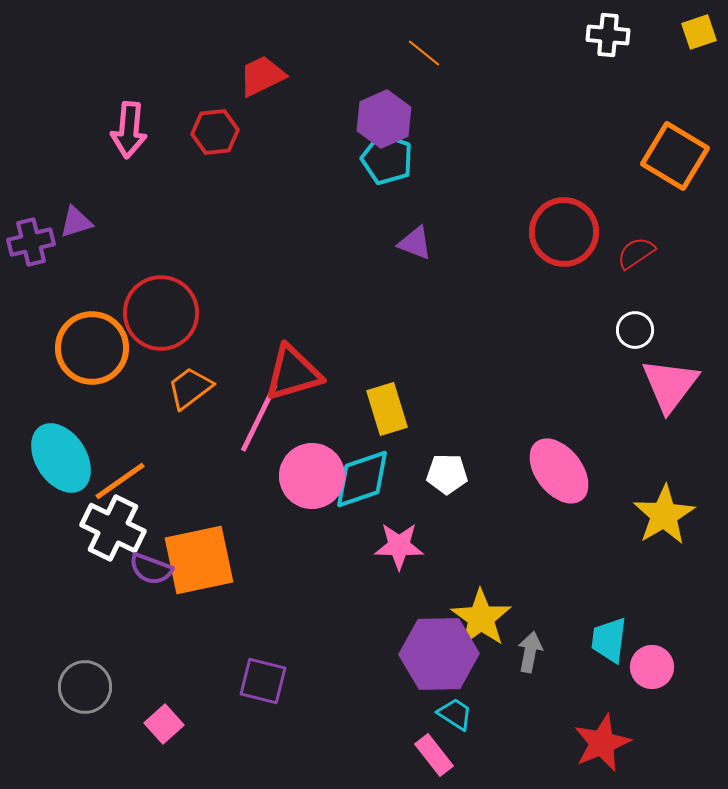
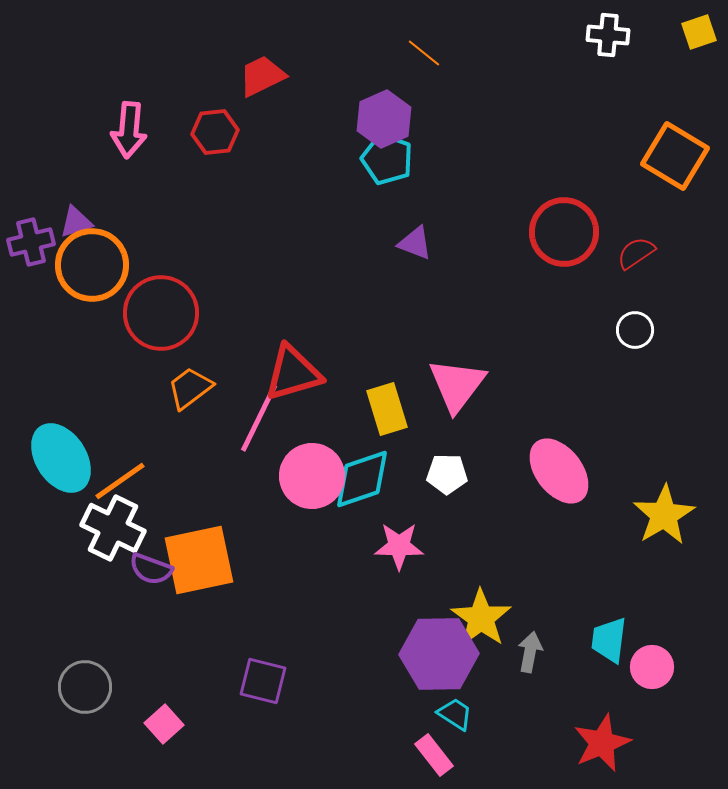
orange circle at (92, 348): moved 83 px up
pink triangle at (670, 385): moved 213 px left
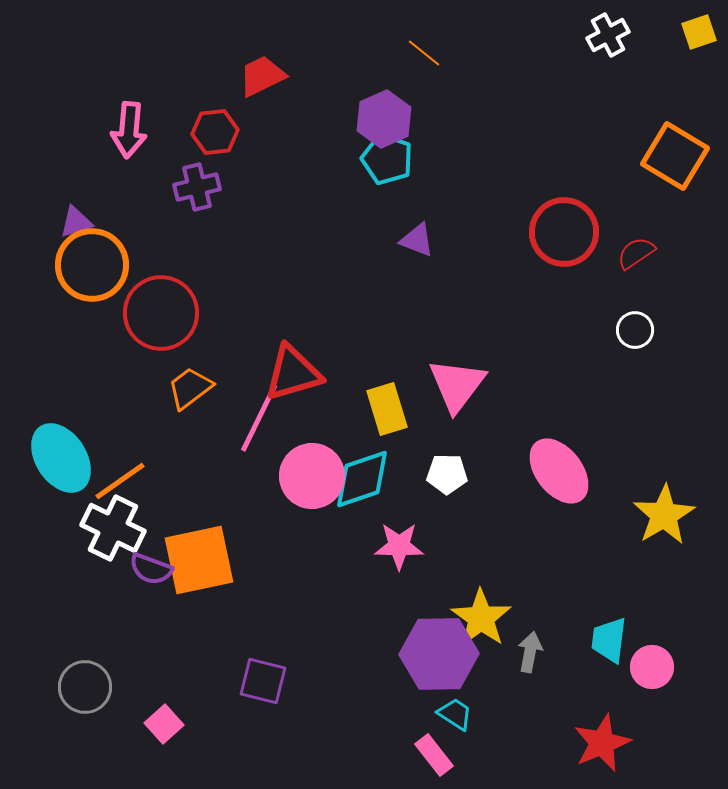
white cross at (608, 35): rotated 33 degrees counterclockwise
purple cross at (31, 242): moved 166 px right, 55 px up
purple triangle at (415, 243): moved 2 px right, 3 px up
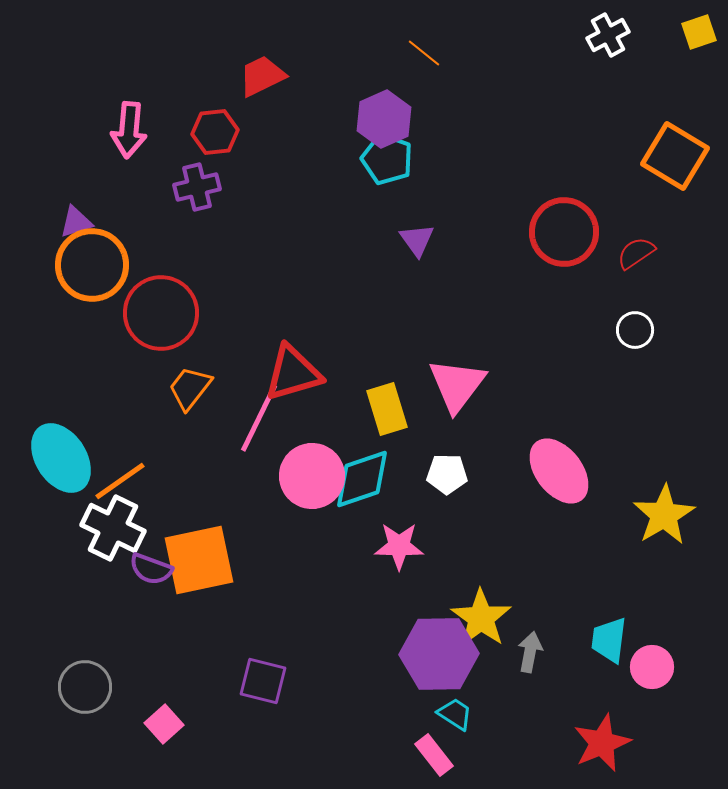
purple triangle at (417, 240): rotated 33 degrees clockwise
orange trapezoid at (190, 388): rotated 15 degrees counterclockwise
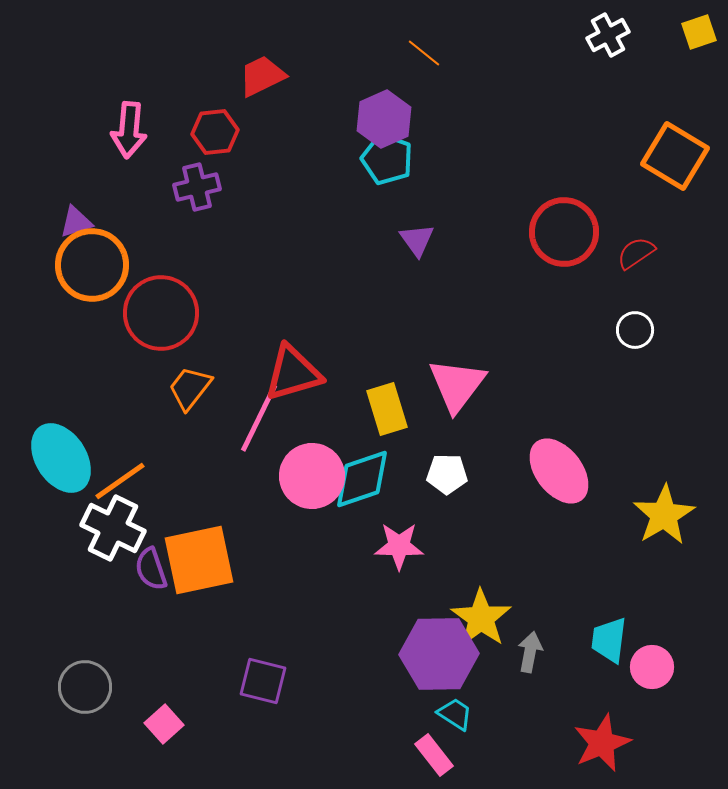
purple semicircle at (151, 569): rotated 51 degrees clockwise
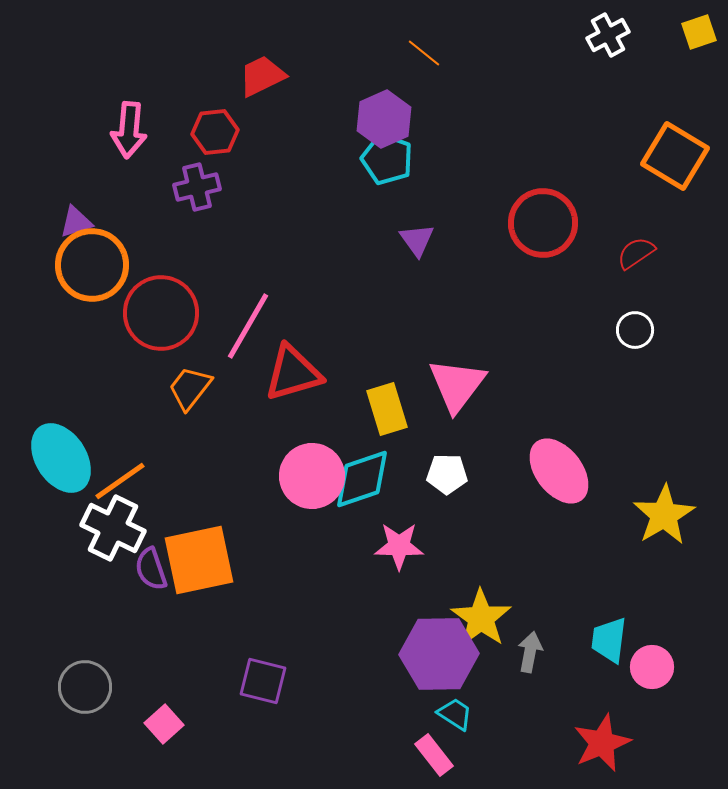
red circle at (564, 232): moved 21 px left, 9 px up
pink line at (259, 418): moved 11 px left, 92 px up; rotated 4 degrees clockwise
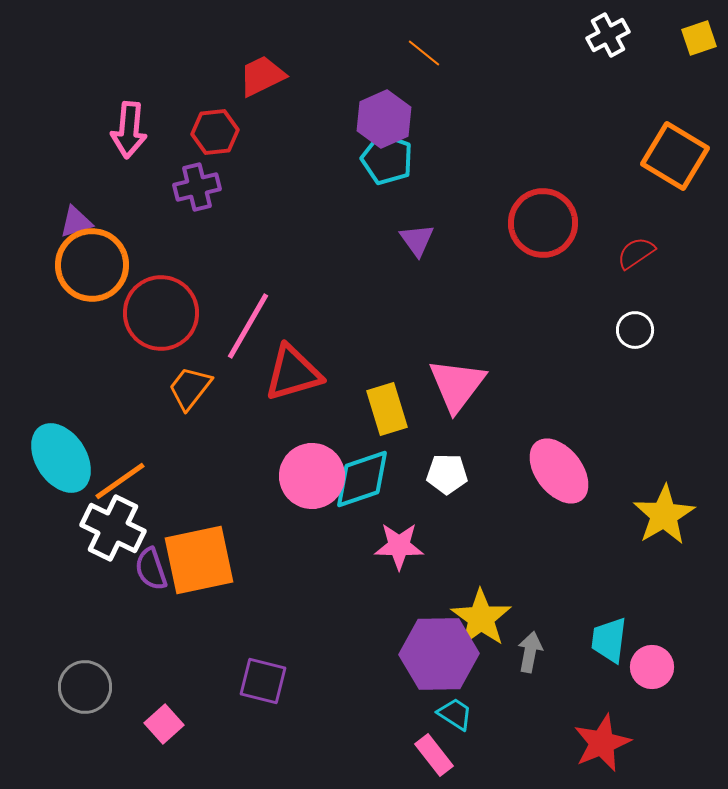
yellow square at (699, 32): moved 6 px down
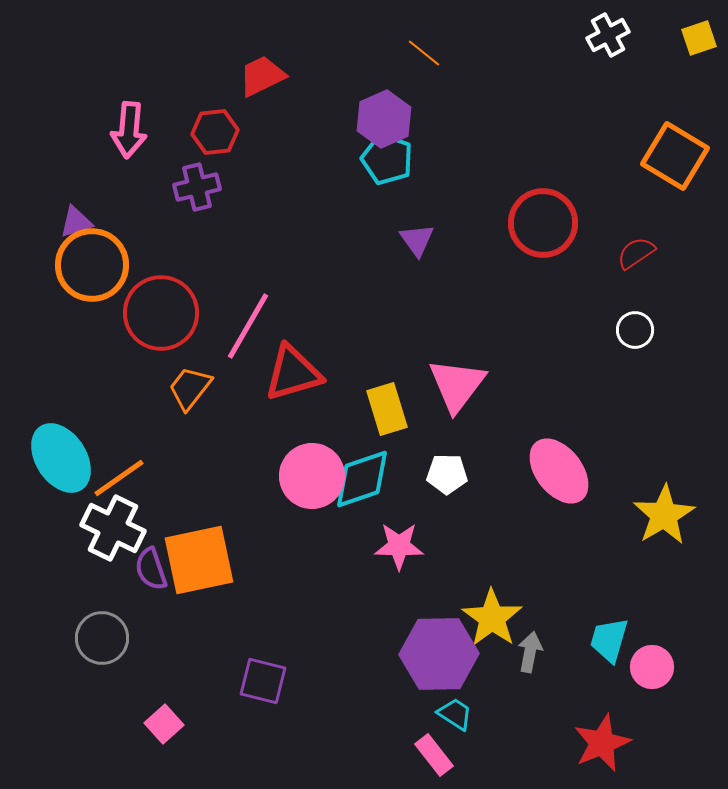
orange line at (120, 481): moved 1 px left, 3 px up
yellow star at (481, 618): moved 11 px right
cyan trapezoid at (609, 640): rotated 9 degrees clockwise
gray circle at (85, 687): moved 17 px right, 49 px up
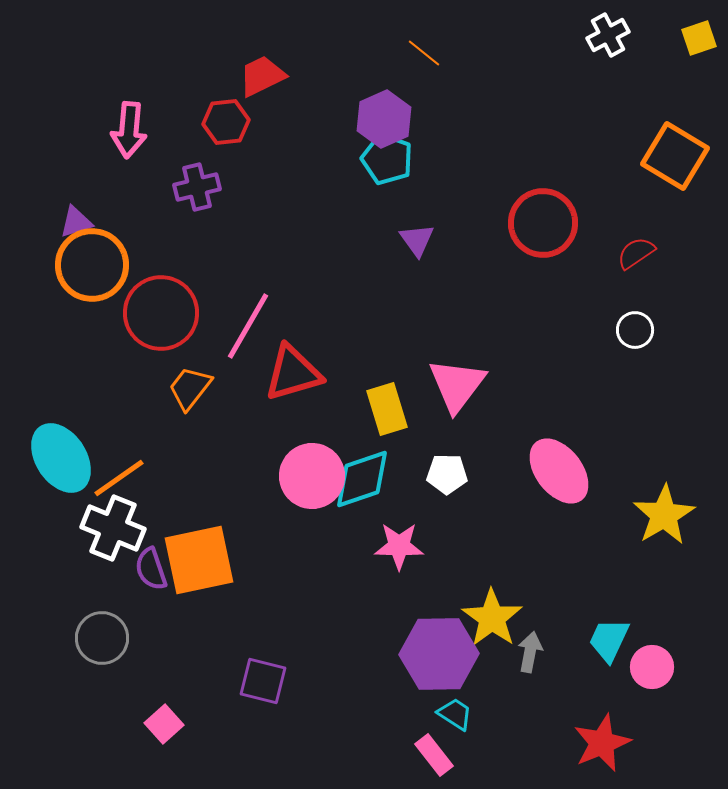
red hexagon at (215, 132): moved 11 px right, 10 px up
white cross at (113, 528): rotated 4 degrees counterclockwise
cyan trapezoid at (609, 640): rotated 9 degrees clockwise
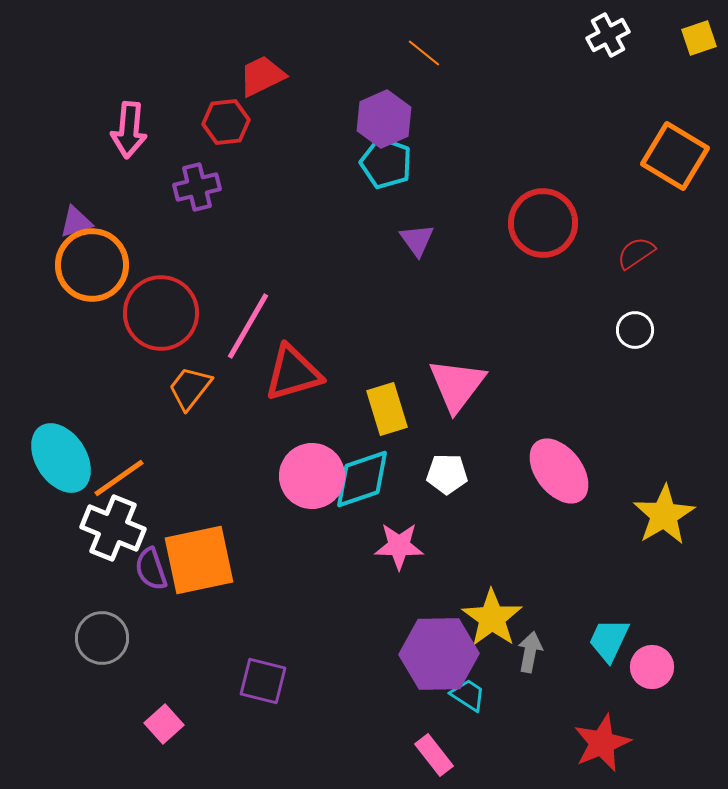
cyan pentagon at (387, 159): moved 1 px left, 4 px down
cyan trapezoid at (455, 714): moved 13 px right, 19 px up
